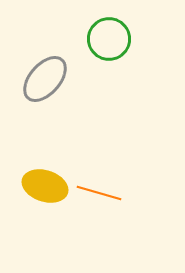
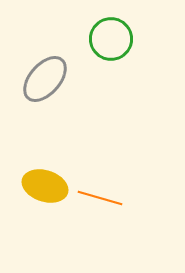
green circle: moved 2 px right
orange line: moved 1 px right, 5 px down
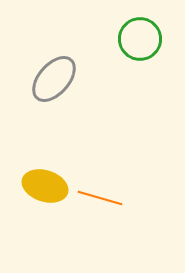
green circle: moved 29 px right
gray ellipse: moved 9 px right
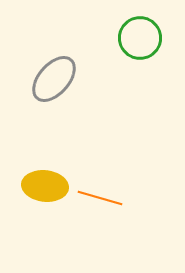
green circle: moved 1 px up
yellow ellipse: rotated 12 degrees counterclockwise
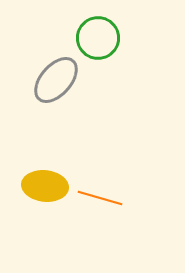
green circle: moved 42 px left
gray ellipse: moved 2 px right, 1 px down
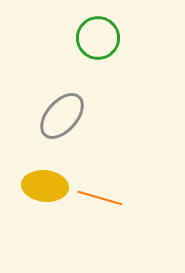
gray ellipse: moved 6 px right, 36 px down
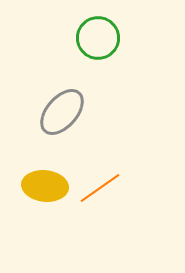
gray ellipse: moved 4 px up
orange line: moved 10 px up; rotated 51 degrees counterclockwise
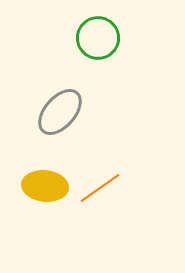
gray ellipse: moved 2 px left
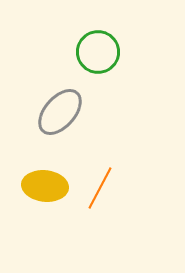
green circle: moved 14 px down
orange line: rotated 27 degrees counterclockwise
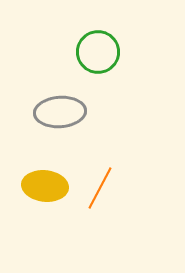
gray ellipse: rotated 45 degrees clockwise
